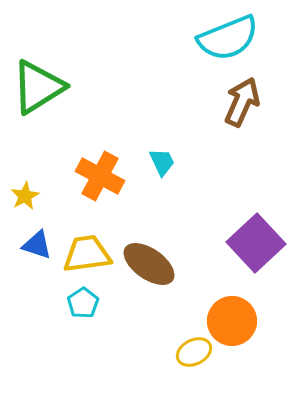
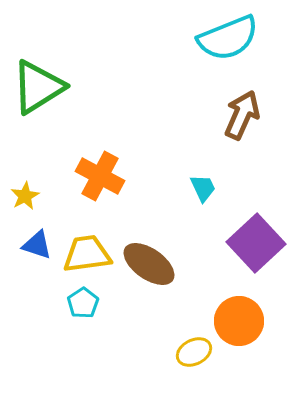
brown arrow: moved 13 px down
cyan trapezoid: moved 41 px right, 26 px down
orange circle: moved 7 px right
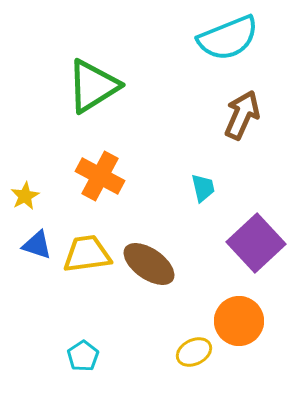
green triangle: moved 55 px right, 1 px up
cyan trapezoid: rotated 12 degrees clockwise
cyan pentagon: moved 53 px down
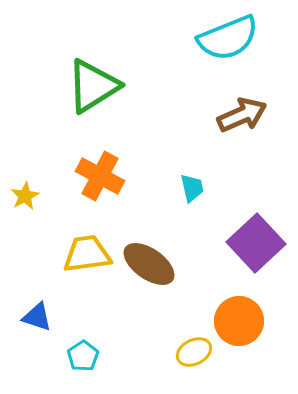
brown arrow: rotated 42 degrees clockwise
cyan trapezoid: moved 11 px left
blue triangle: moved 72 px down
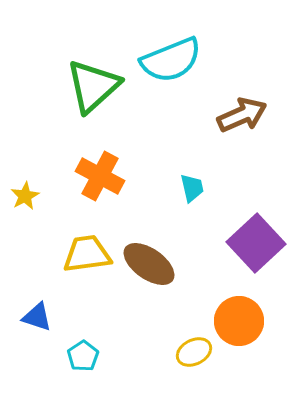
cyan semicircle: moved 57 px left, 22 px down
green triangle: rotated 10 degrees counterclockwise
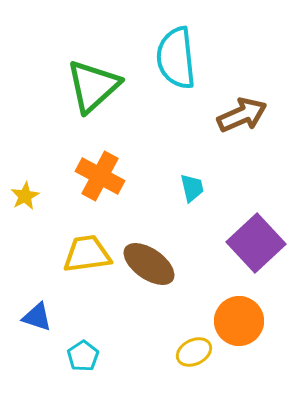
cyan semicircle: moved 5 px right, 2 px up; rotated 106 degrees clockwise
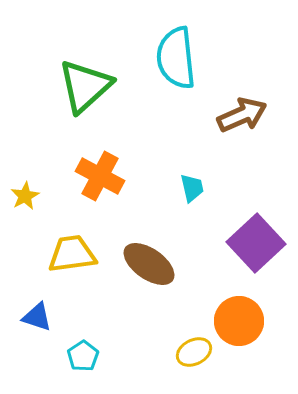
green triangle: moved 8 px left
yellow trapezoid: moved 15 px left
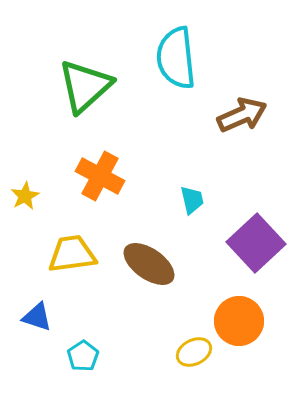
cyan trapezoid: moved 12 px down
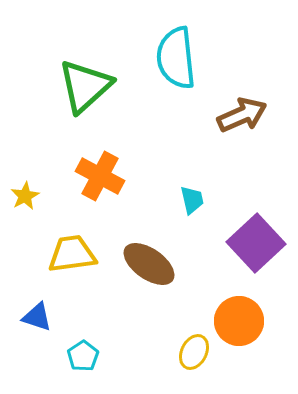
yellow ellipse: rotated 36 degrees counterclockwise
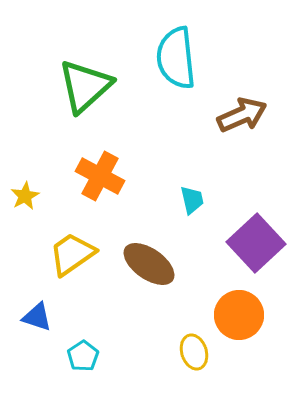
yellow trapezoid: rotated 27 degrees counterclockwise
orange circle: moved 6 px up
yellow ellipse: rotated 44 degrees counterclockwise
